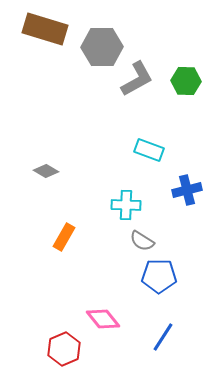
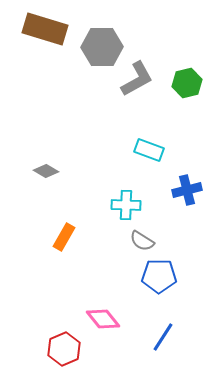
green hexagon: moved 1 px right, 2 px down; rotated 16 degrees counterclockwise
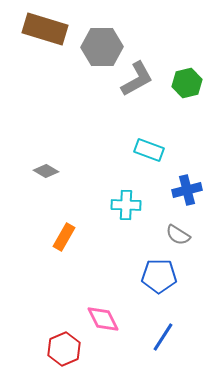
gray semicircle: moved 36 px right, 6 px up
pink diamond: rotated 12 degrees clockwise
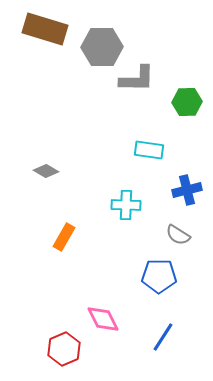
gray L-shape: rotated 30 degrees clockwise
green hexagon: moved 19 px down; rotated 12 degrees clockwise
cyan rectangle: rotated 12 degrees counterclockwise
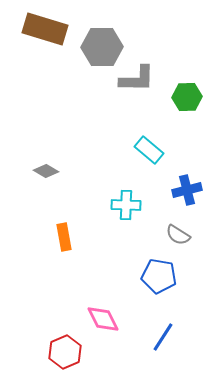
green hexagon: moved 5 px up
cyan rectangle: rotated 32 degrees clockwise
orange rectangle: rotated 40 degrees counterclockwise
blue pentagon: rotated 8 degrees clockwise
red hexagon: moved 1 px right, 3 px down
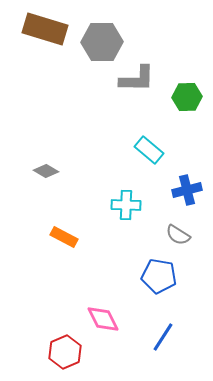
gray hexagon: moved 5 px up
orange rectangle: rotated 52 degrees counterclockwise
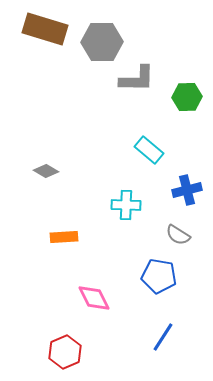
orange rectangle: rotated 32 degrees counterclockwise
pink diamond: moved 9 px left, 21 px up
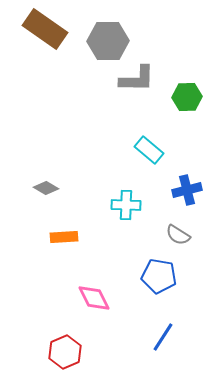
brown rectangle: rotated 18 degrees clockwise
gray hexagon: moved 6 px right, 1 px up
gray diamond: moved 17 px down
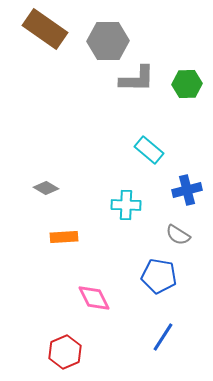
green hexagon: moved 13 px up
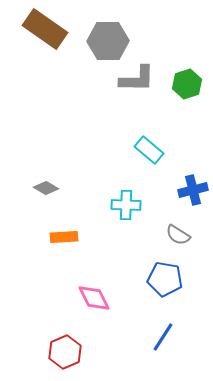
green hexagon: rotated 16 degrees counterclockwise
blue cross: moved 6 px right
blue pentagon: moved 6 px right, 3 px down
